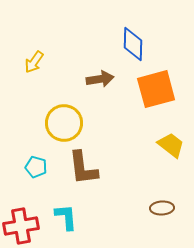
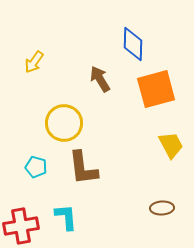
brown arrow: rotated 112 degrees counterclockwise
yellow trapezoid: rotated 24 degrees clockwise
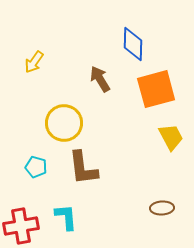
yellow trapezoid: moved 8 px up
